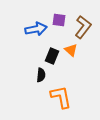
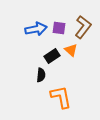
purple square: moved 8 px down
black rectangle: rotated 35 degrees clockwise
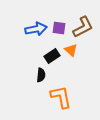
brown L-shape: rotated 25 degrees clockwise
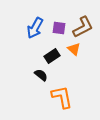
blue arrow: moved 1 px left, 1 px up; rotated 130 degrees clockwise
orange triangle: moved 3 px right, 1 px up
black semicircle: rotated 56 degrees counterclockwise
orange L-shape: moved 1 px right
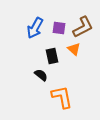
black rectangle: rotated 70 degrees counterclockwise
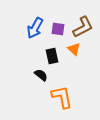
purple square: moved 1 px left, 1 px down
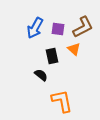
orange L-shape: moved 4 px down
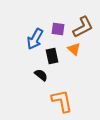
blue arrow: moved 11 px down
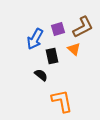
purple square: rotated 24 degrees counterclockwise
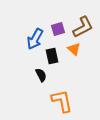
black semicircle: rotated 24 degrees clockwise
